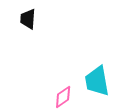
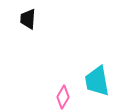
pink diamond: rotated 25 degrees counterclockwise
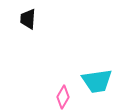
cyan trapezoid: rotated 88 degrees counterclockwise
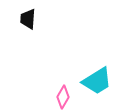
cyan trapezoid: rotated 24 degrees counterclockwise
